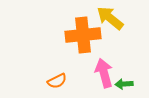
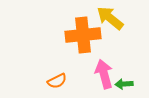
pink arrow: moved 1 px down
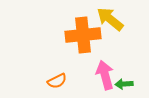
yellow arrow: moved 1 px down
pink arrow: moved 1 px right, 1 px down
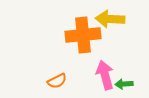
yellow arrow: rotated 36 degrees counterclockwise
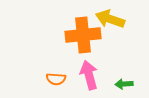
yellow arrow: rotated 16 degrees clockwise
pink arrow: moved 16 px left
orange semicircle: moved 1 px left, 2 px up; rotated 30 degrees clockwise
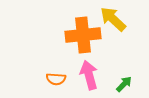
yellow arrow: moved 3 px right; rotated 24 degrees clockwise
green arrow: rotated 138 degrees clockwise
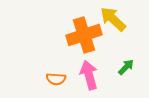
orange cross: moved 1 px right; rotated 12 degrees counterclockwise
green arrow: moved 2 px right, 17 px up
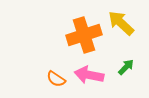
yellow arrow: moved 8 px right, 4 px down
pink arrow: rotated 64 degrees counterclockwise
orange semicircle: rotated 30 degrees clockwise
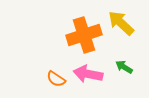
green arrow: moved 2 px left; rotated 102 degrees counterclockwise
pink arrow: moved 1 px left, 1 px up
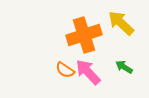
pink arrow: moved 2 px up; rotated 36 degrees clockwise
orange semicircle: moved 9 px right, 9 px up
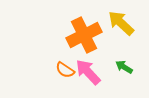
orange cross: rotated 8 degrees counterclockwise
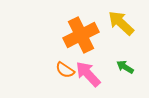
orange cross: moved 3 px left
green arrow: moved 1 px right
pink arrow: moved 2 px down
